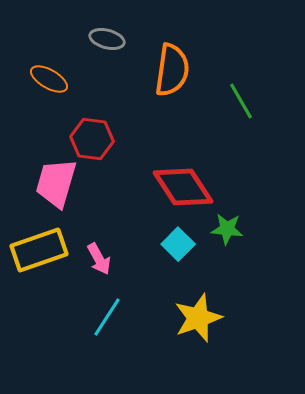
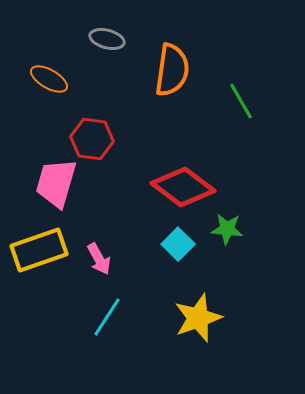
red diamond: rotated 20 degrees counterclockwise
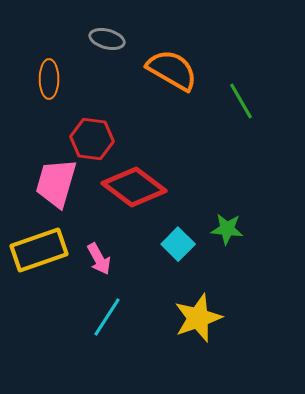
orange semicircle: rotated 68 degrees counterclockwise
orange ellipse: rotated 60 degrees clockwise
red diamond: moved 49 px left
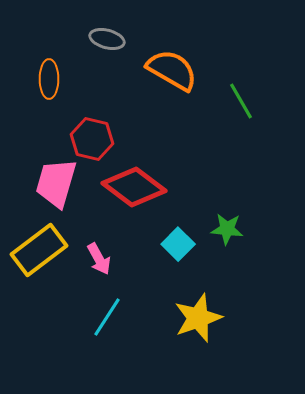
red hexagon: rotated 6 degrees clockwise
yellow rectangle: rotated 18 degrees counterclockwise
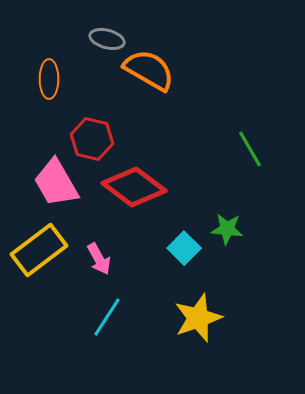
orange semicircle: moved 23 px left
green line: moved 9 px right, 48 px down
pink trapezoid: rotated 46 degrees counterclockwise
cyan square: moved 6 px right, 4 px down
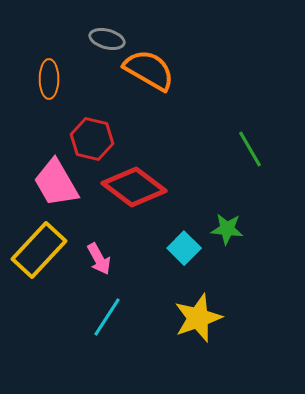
yellow rectangle: rotated 10 degrees counterclockwise
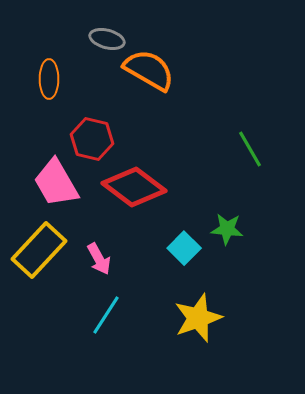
cyan line: moved 1 px left, 2 px up
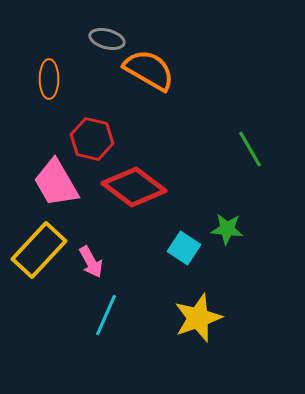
cyan square: rotated 12 degrees counterclockwise
pink arrow: moved 8 px left, 3 px down
cyan line: rotated 9 degrees counterclockwise
